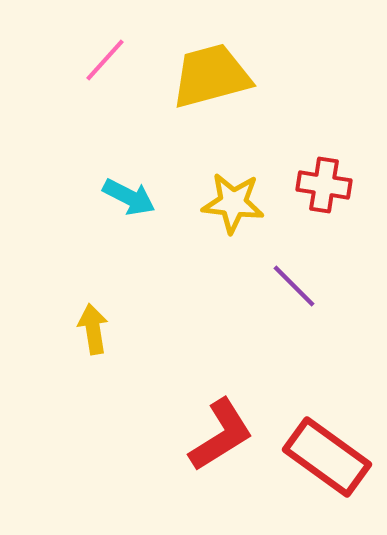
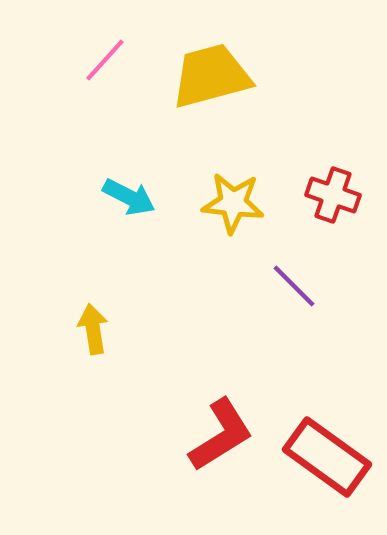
red cross: moved 9 px right, 10 px down; rotated 10 degrees clockwise
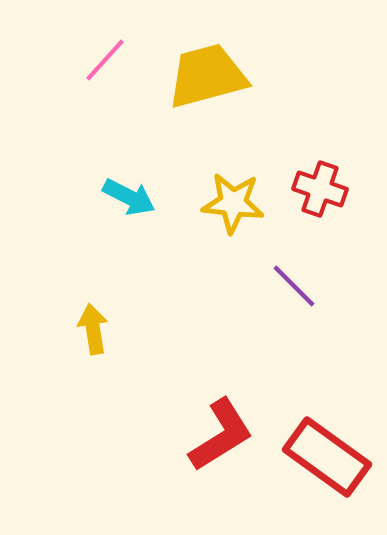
yellow trapezoid: moved 4 px left
red cross: moved 13 px left, 6 px up
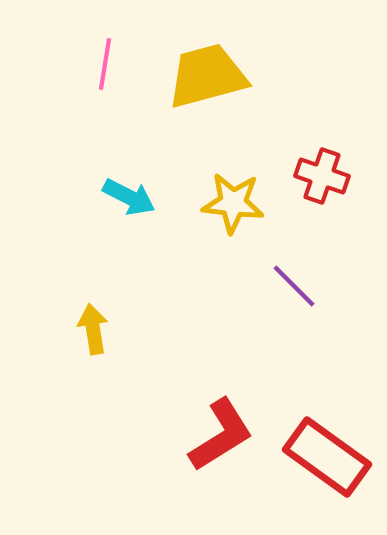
pink line: moved 4 px down; rotated 33 degrees counterclockwise
red cross: moved 2 px right, 13 px up
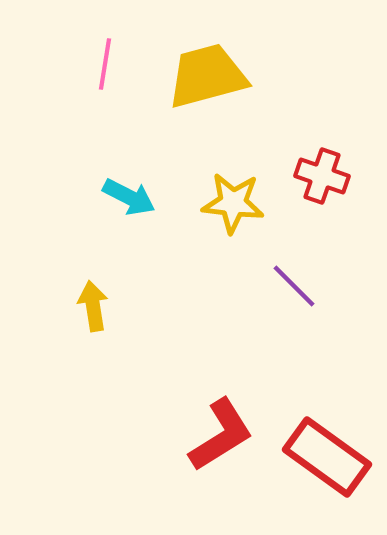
yellow arrow: moved 23 px up
